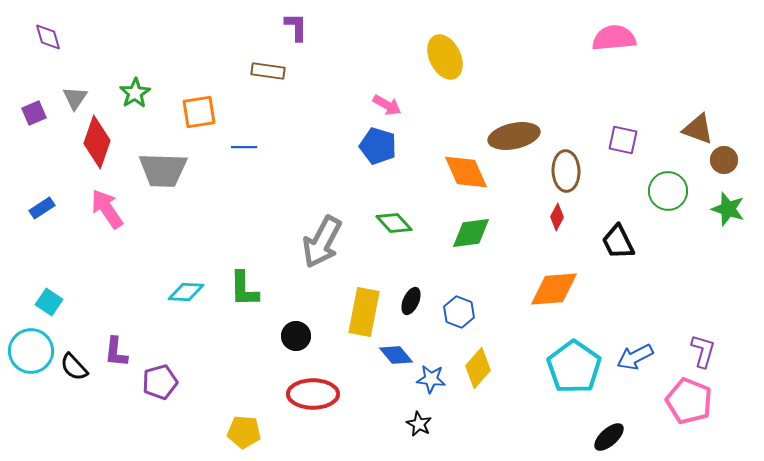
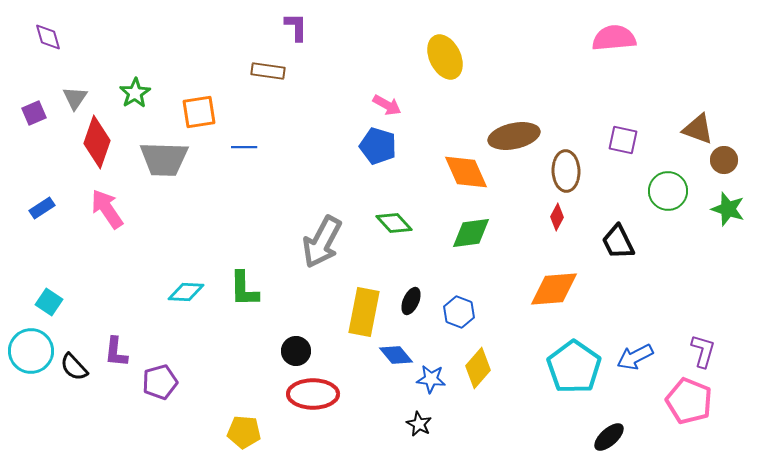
gray trapezoid at (163, 170): moved 1 px right, 11 px up
black circle at (296, 336): moved 15 px down
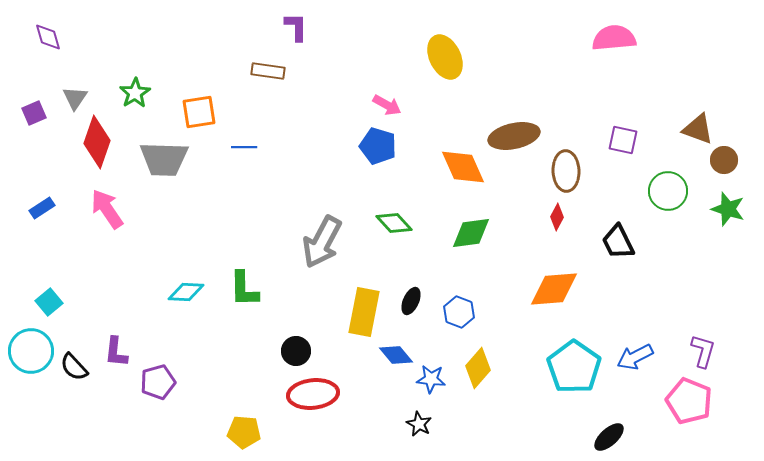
orange diamond at (466, 172): moved 3 px left, 5 px up
cyan square at (49, 302): rotated 16 degrees clockwise
purple pentagon at (160, 382): moved 2 px left
red ellipse at (313, 394): rotated 6 degrees counterclockwise
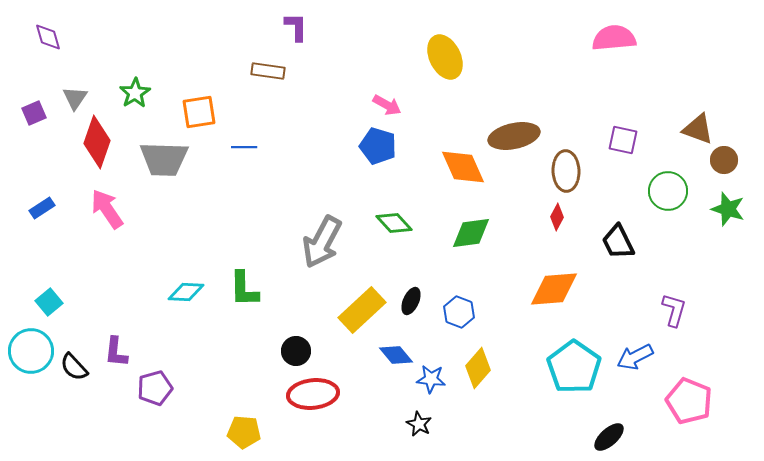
yellow rectangle at (364, 312): moved 2 px left, 2 px up; rotated 36 degrees clockwise
purple L-shape at (703, 351): moved 29 px left, 41 px up
purple pentagon at (158, 382): moved 3 px left, 6 px down
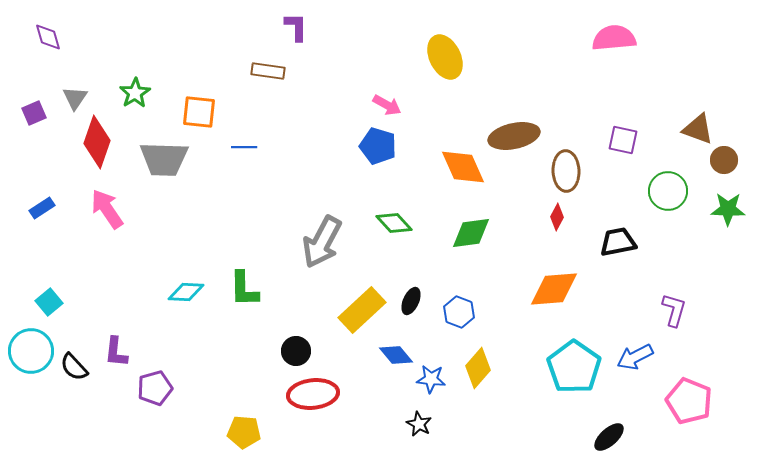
orange square at (199, 112): rotated 15 degrees clockwise
green star at (728, 209): rotated 16 degrees counterclockwise
black trapezoid at (618, 242): rotated 105 degrees clockwise
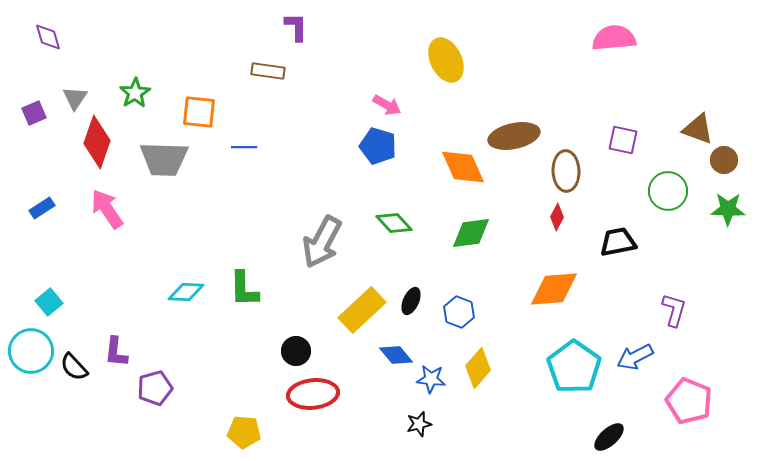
yellow ellipse at (445, 57): moved 1 px right, 3 px down
black star at (419, 424): rotated 30 degrees clockwise
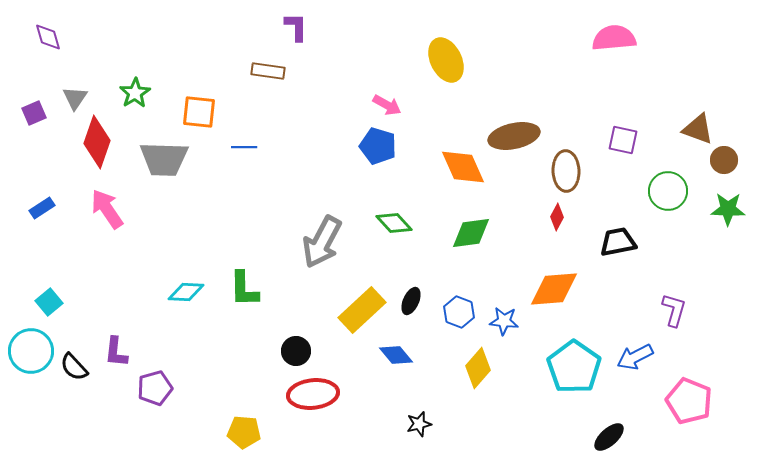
blue star at (431, 379): moved 73 px right, 58 px up
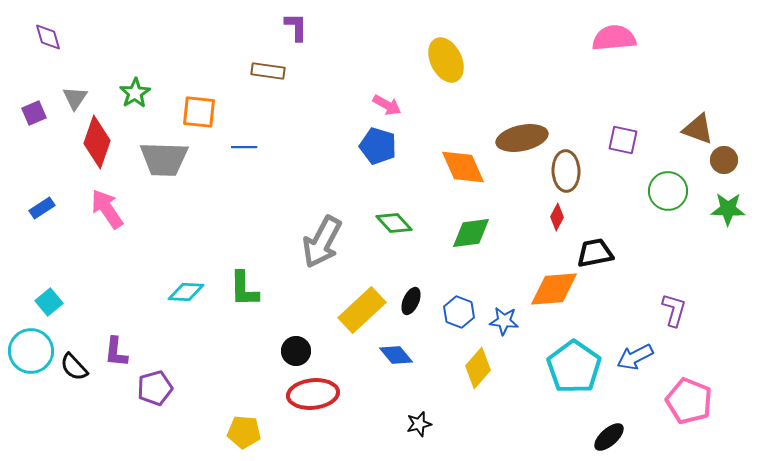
brown ellipse at (514, 136): moved 8 px right, 2 px down
black trapezoid at (618, 242): moved 23 px left, 11 px down
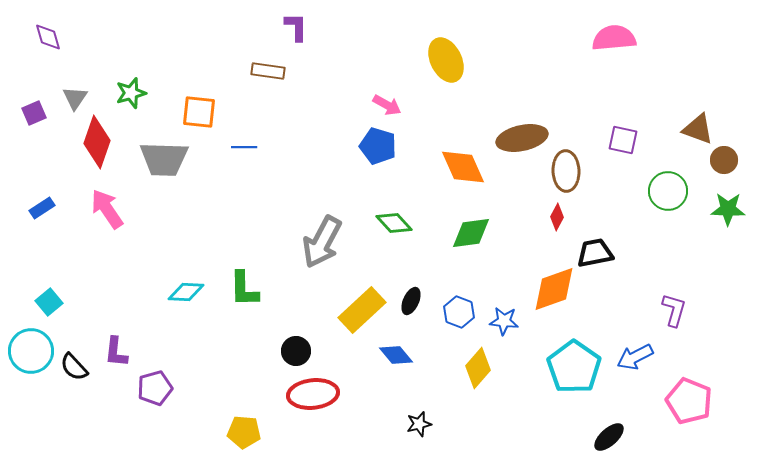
green star at (135, 93): moved 4 px left; rotated 16 degrees clockwise
orange diamond at (554, 289): rotated 15 degrees counterclockwise
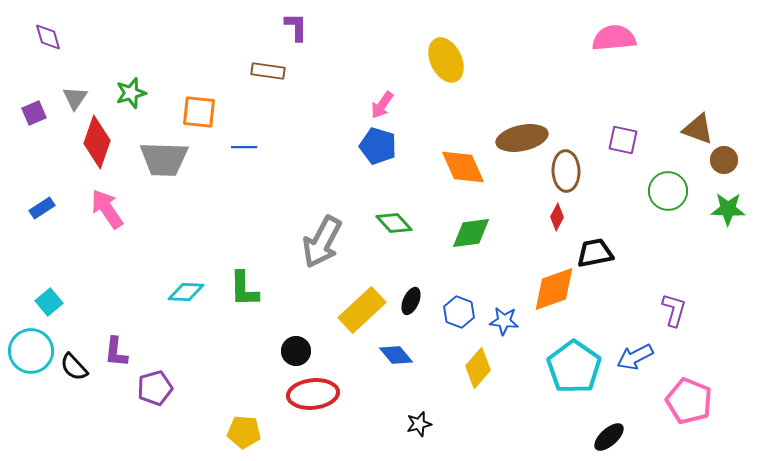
pink arrow at (387, 105): moved 5 px left; rotated 96 degrees clockwise
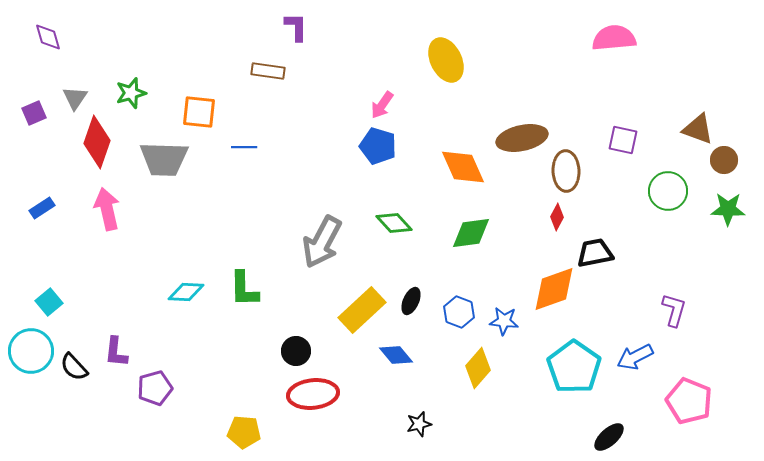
pink arrow at (107, 209): rotated 21 degrees clockwise
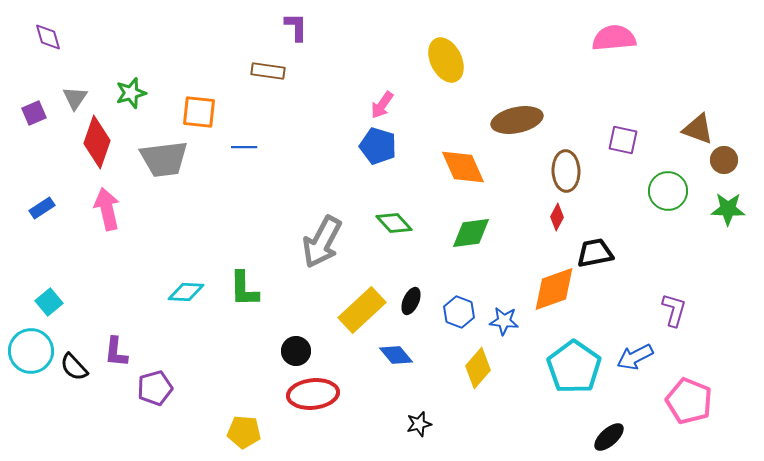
brown ellipse at (522, 138): moved 5 px left, 18 px up
gray trapezoid at (164, 159): rotated 9 degrees counterclockwise
